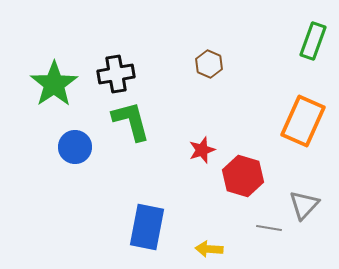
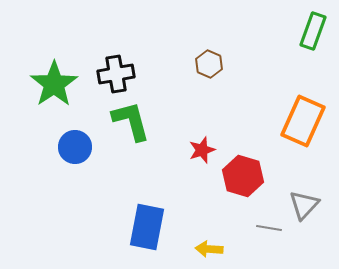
green rectangle: moved 10 px up
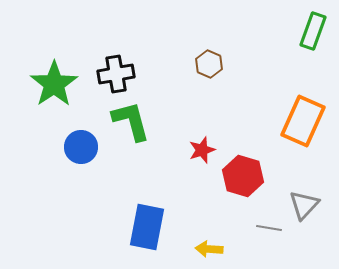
blue circle: moved 6 px right
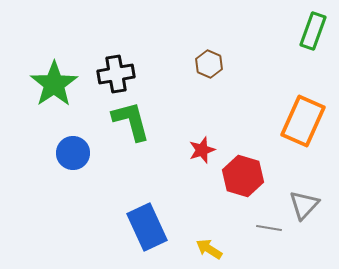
blue circle: moved 8 px left, 6 px down
blue rectangle: rotated 36 degrees counterclockwise
yellow arrow: rotated 28 degrees clockwise
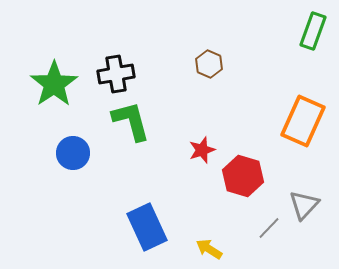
gray line: rotated 55 degrees counterclockwise
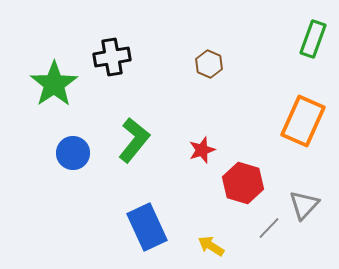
green rectangle: moved 8 px down
black cross: moved 4 px left, 17 px up
green L-shape: moved 3 px right, 19 px down; rotated 54 degrees clockwise
red hexagon: moved 7 px down
yellow arrow: moved 2 px right, 3 px up
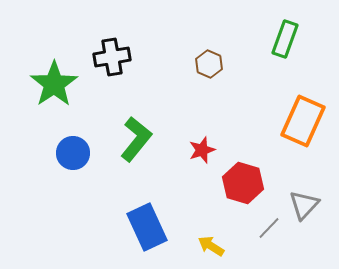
green rectangle: moved 28 px left
green L-shape: moved 2 px right, 1 px up
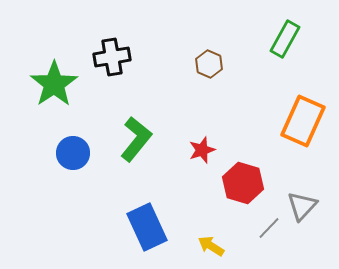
green rectangle: rotated 9 degrees clockwise
gray triangle: moved 2 px left, 1 px down
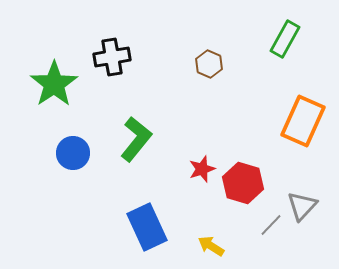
red star: moved 19 px down
gray line: moved 2 px right, 3 px up
